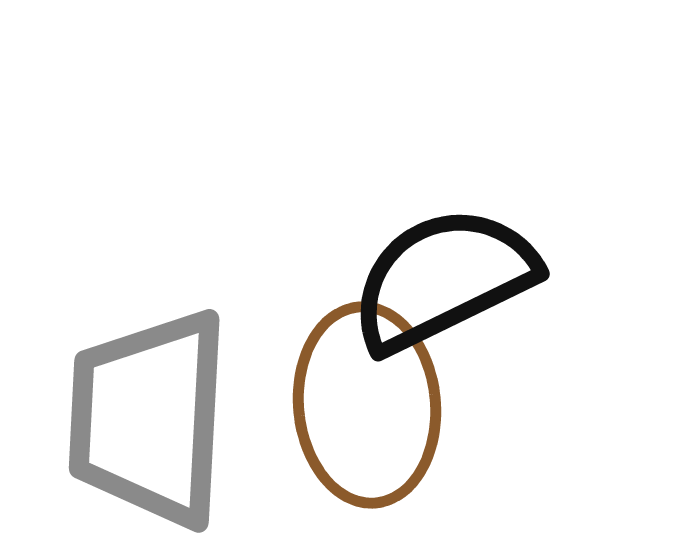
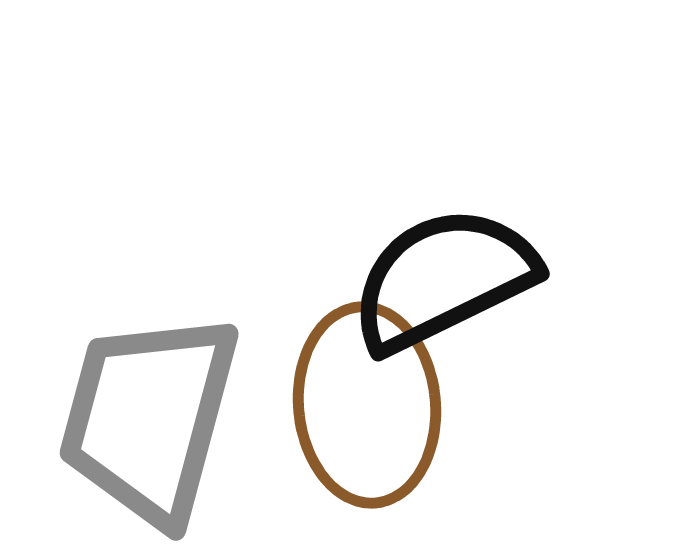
gray trapezoid: rotated 12 degrees clockwise
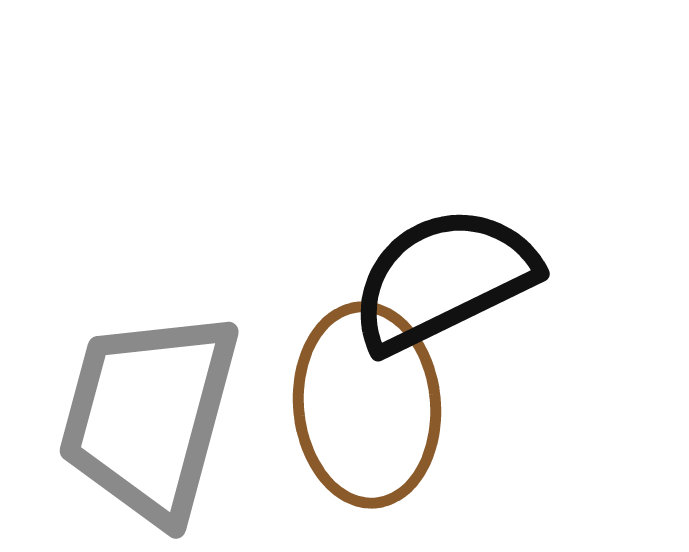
gray trapezoid: moved 2 px up
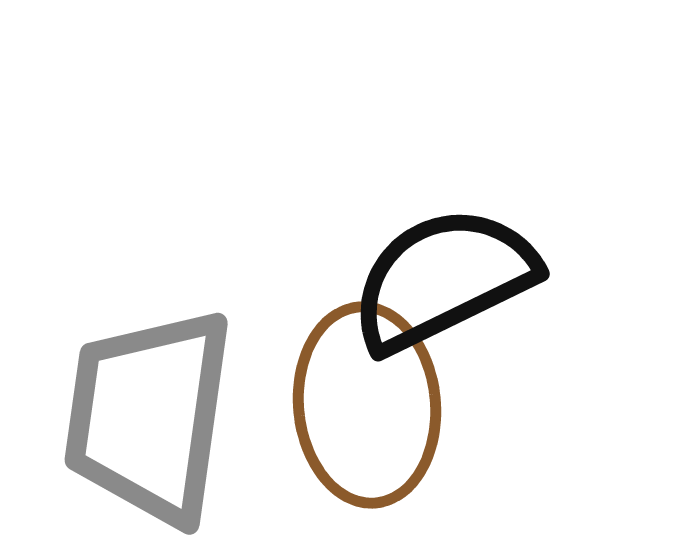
gray trapezoid: rotated 7 degrees counterclockwise
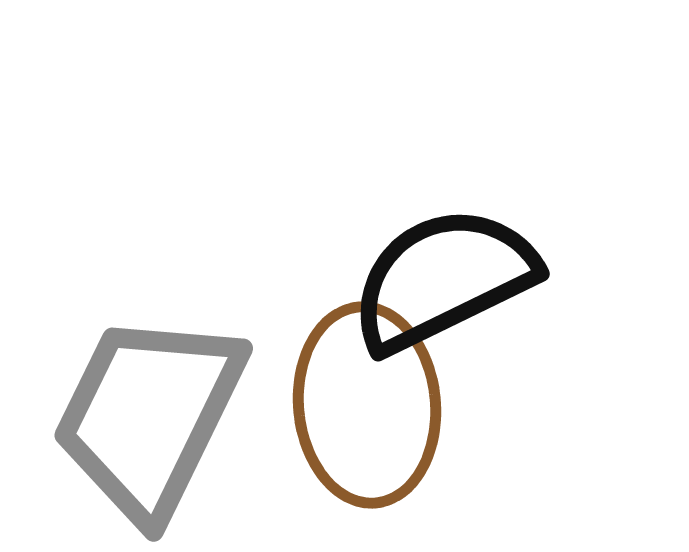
gray trapezoid: rotated 18 degrees clockwise
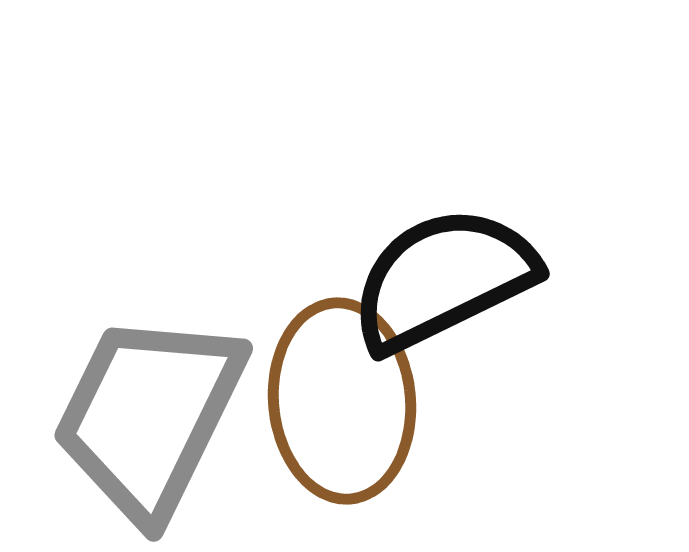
brown ellipse: moved 25 px left, 4 px up
